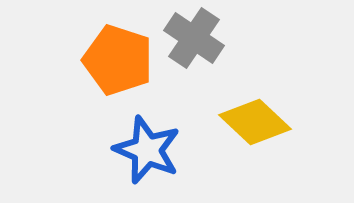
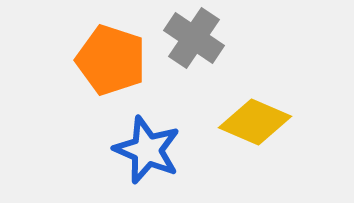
orange pentagon: moved 7 px left
yellow diamond: rotated 20 degrees counterclockwise
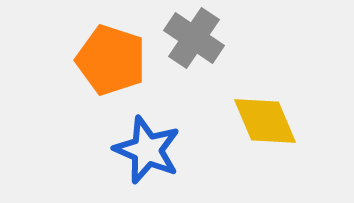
yellow diamond: moved 10 px right, 1 px up; rotated 44 degrees clockwise
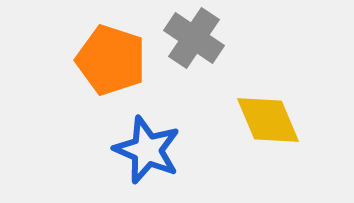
yellow diamond: moved 3 px right, 1 px up
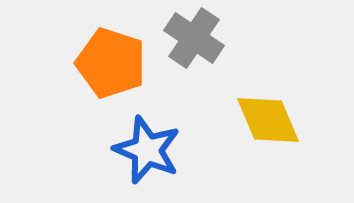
orange pentagon: moved 3 px down
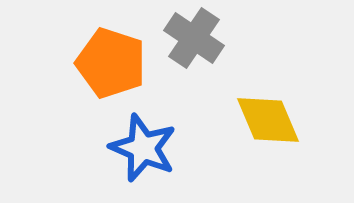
blue star: moved 4 px left, 2 px up
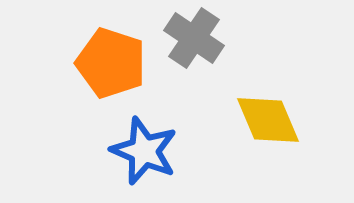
blue star: moved 1 px right, 3 px down
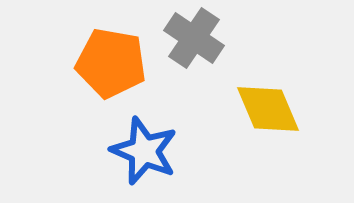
orange pentagon: rotated 8 degrees counterclockwise
yellow diamond: moved 11 px up
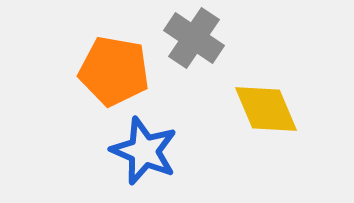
orange pentagon: moved 3 px right, 8 px down
yellow diamond: moved 2 px left
